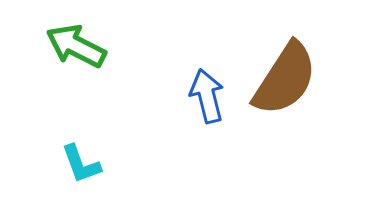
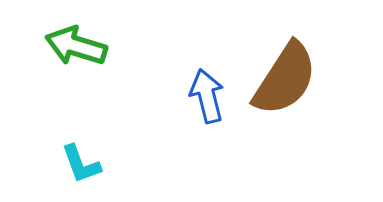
green arrow: rotated 10 degrees counterclockwise
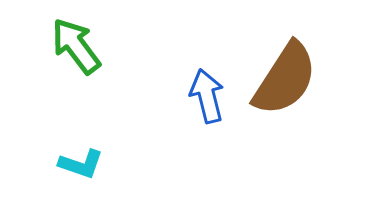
green arrow: rotated 36 degrees clockwise
cyan L-shape: rotated 51 degrees counterclockwise
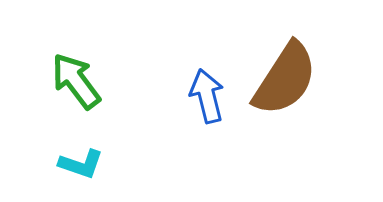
green arrow: moved 35 px down
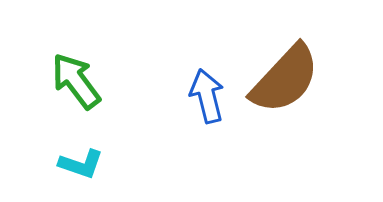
brown semicircle: rotated 10 degrees clockwise
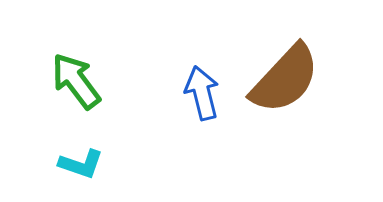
blue arrow: moved 5 px left, 3 px up
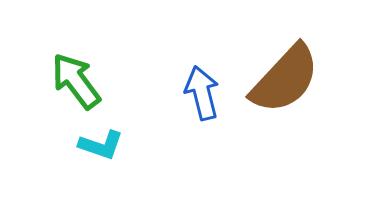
cyan L-shape: moved 20 px right, 19 px up
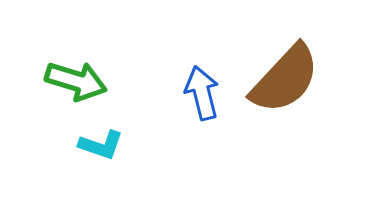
green arrow: rotated 144 degrees clockwise
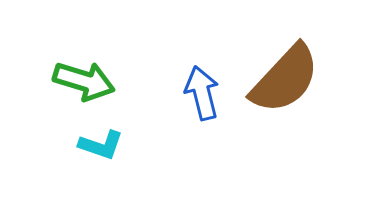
green arrow: moved 8 px right
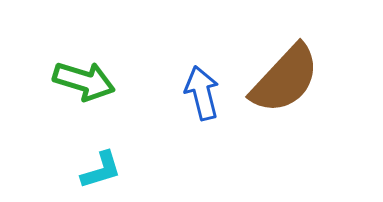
cyan L-shape: moved 25 px down; rotated 36 degrees counterclockwise
